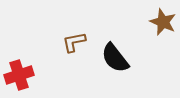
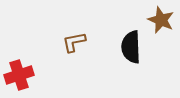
brown star: moved 2 px left, 2 px up
black semicircle: moved 16 px right, 11 px up; rotated 36 degrees clockwise
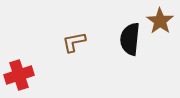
brown star: moved 1 px left, 1 px down; rotated 12 degrees clockwise
black semicircle: moved 1 px left, 8 px up; rotated 8 degrees clockwise
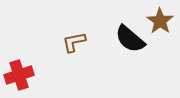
black semicircle: rotated 56 degrees counterclockwise
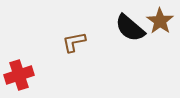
black semicircle: moved 11 px up
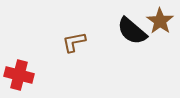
black semicircle: moved 2 px right, 3 px down
red cross: rotated 32 degrees clockwise
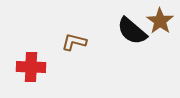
brown L-shape: rotated 25 degrees clockwise
red cross: moved 12 px right, 8 px up; rotated 12 degrees counterclockwise
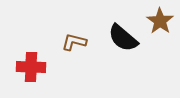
black semicircle: moved 9 px left, 7 px down
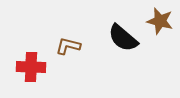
brown star: rotated 20 degrees counterclockwise
brown L-shape: moved 6 px left, 4 px down
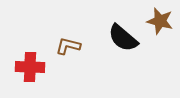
red cross: moved 1 px left
